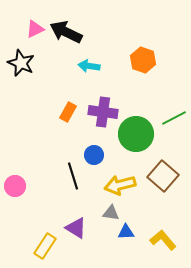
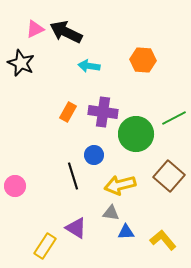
orange hexagon: rotated 15 degrees counterclockwise
brown square: moved 6 px right
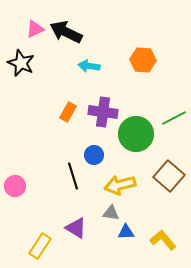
yellow rectangle: moved 5 px left
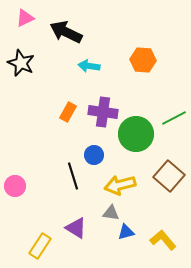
pink triangle: moved 10 px left, 11 px up
blue triangle: rotated 12 degrees counterclockwise
